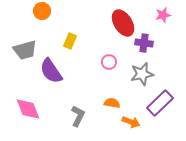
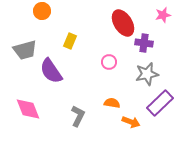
gray star: moved 5 px right
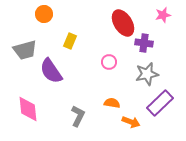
orange circle: moved 2 px right, 3 px down
pink diamond: rotated 16 degrees clockwise
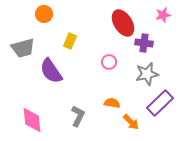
gray trapezoid: moved 2 px left, 2 px up
pink diamond: moved 4 px right, 11 px down
orange arrow: rotated 24 degrees clockwise
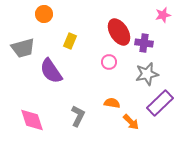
red ellipse: moved 4 px left, 9 px down
pink diamond: rotated 12 degrees counterclockwise
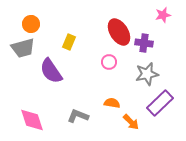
orange circle: moved 13 px left, 10 px down
yellow rectangle: moved 1 px left, 1 px down
gray L-shape: rotated 95 degrees counterclockwise
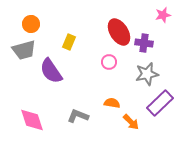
gray trapezoid: moved 1 px right, 2 px down
